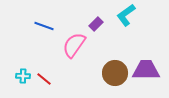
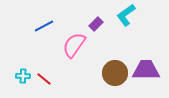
blue line: rotated 48 degrees counterclockwise
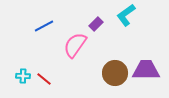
pink semicircle: moved 1 px right
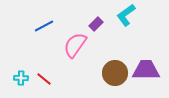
cyan cross: moved 2 px left, 2 px down
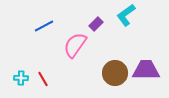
red line: moved 1 px left; rotated 21 degrees clockwise
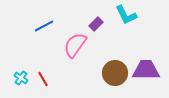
cyan L-shape: rotated 80 degrees counterclockwise
cyan cross: rotated 32 degrees clockwise
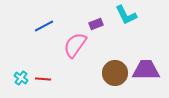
purple rectangle: rotated 24 degrees clockwise
red line: rotated 56 degrees counterclockwise
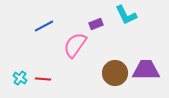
cyan cross: moved 1 px left
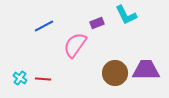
purple rectangle: moved 1 px right, 1 px up
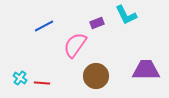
brown circle: moved 19 px left, 3 px down
red line: moved 1 px left, 4 px down
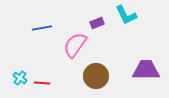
blue line: moved 2 px left, 2 px down; rotated 18 degrees clockwise
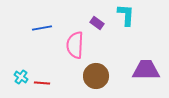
cyan L-shape: rotated 150 degrees counterclockwise
purple rectangle: rotated 56 degrees clockwise
pink semicircle: rotated 32 degrees counterclockwise
cyan cross: moved 1 px right, 1 px up
